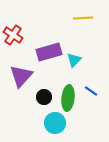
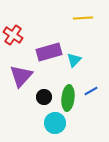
blue line: rotated 64 degrees counterclockwise
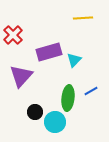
red cross: rotated 12 degrees clockwise
black circle: moved 9 px left, 15 px down
cyan circle: moved 1 px up
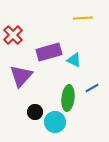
cyan triangle: rotated 49 degrees counterclockwise
blue line: moved 1 px right, 3 px up
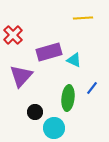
blue line: rotated 24 degrees counterclockwise
cyan circle: moved 1 px left, 6 px down
